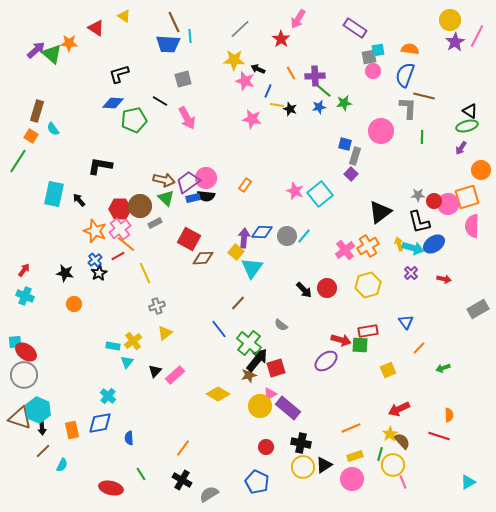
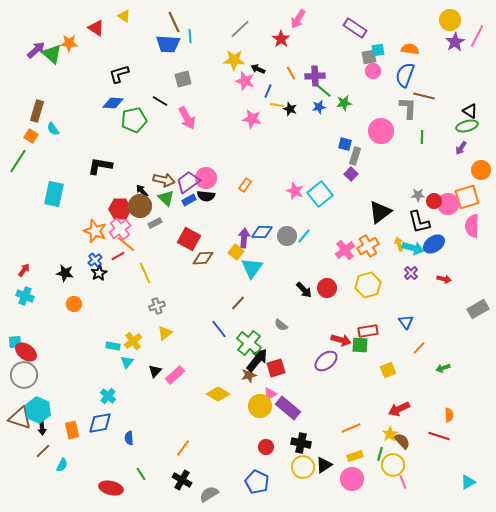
blue rectangle at (193, 198): moved 4 px left, 2 px down; rotated 16 degrees counterclockwise
black arrow at (79, 200): moved 63 px right, 9 px up
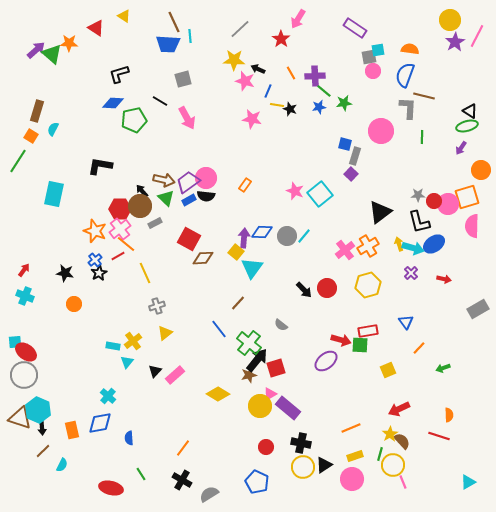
cyan semicircle at (53, 129): rotated 64 degrees clockwise
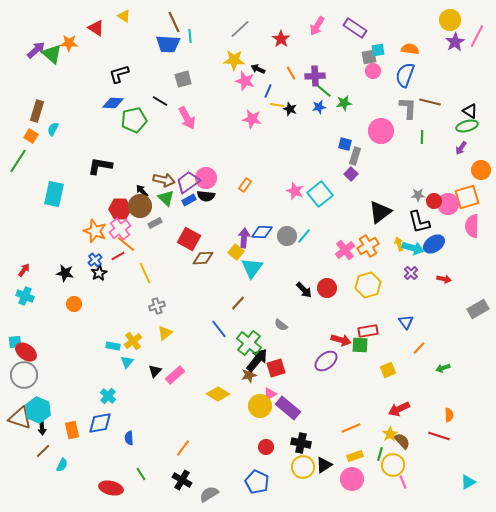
pink arrow at (298, 19): moved 19 px right, 7 px down
brown line at (424, 96): moved 6 px right, 6 px down
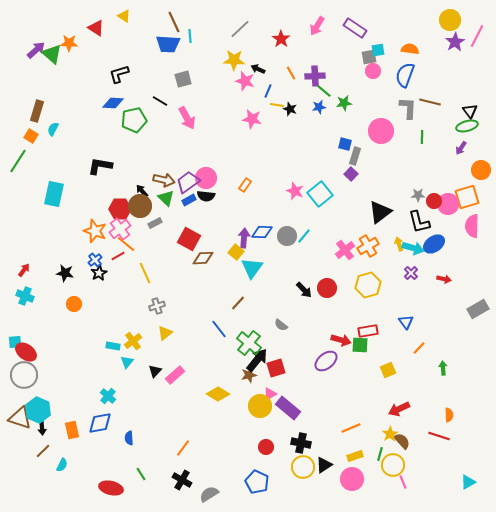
black triangle at (470, 111): rotated 21 degrees clockwise
green arrow at (443, 368): rotated 104 degrees clockwise
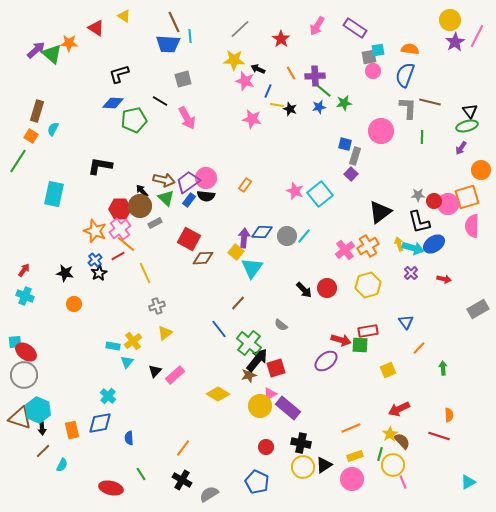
blue rectangle at (189, 200): rotated 24 degrees counterclockwise
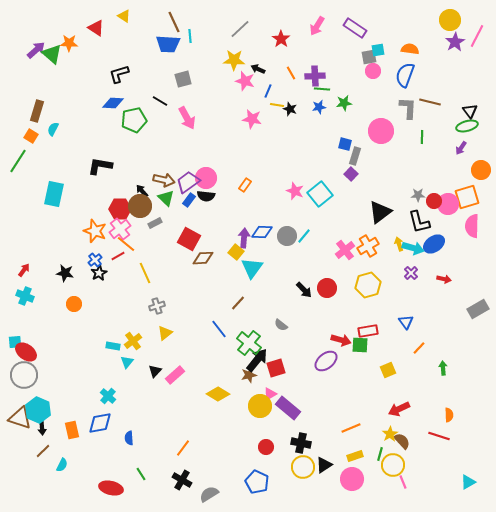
green line at (324, 91): moved 2 px left, 2 px up; rotated 35 degrees counterclockwise
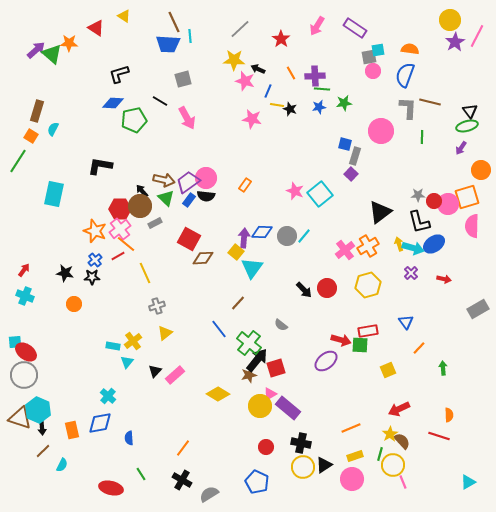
black star at (99, 273): moved 7 px left, 4 px down; rotated 28 degrees clockwise
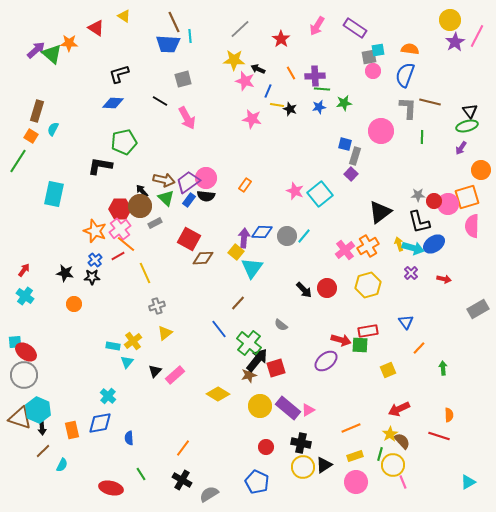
green pentagon at (134, 120): moved 10 px left, 22 px down
cyan cross at (25, 296): rotated 12 degrees clockwise
pink triangle at (270, 394): moved 38 px right, 16 px down
pink circle at (352, 479): moved 4 px right, 3 px down
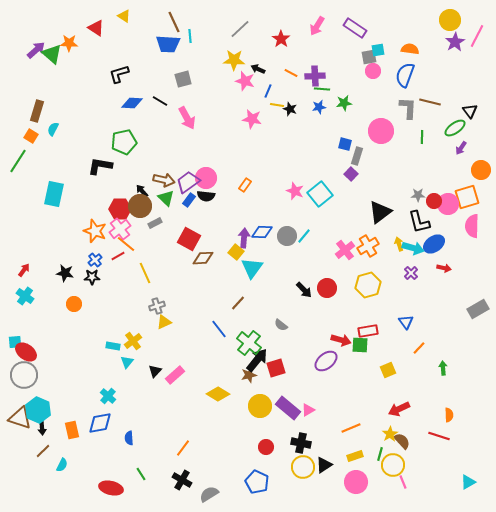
orange line at (291, 73): rotated 32 degrees counterclockwise
blue diamond at (113, 103): moved 19 px right
green ellipse at (467, 126): moved 12 px left, 2 px down; rotated 20 degrees counterclockwise
gray rectangle at (355, 156): moved 2 px right
red arrow at (444, 279): moved 11 px up
yellow triangle at (165, 333): moved 1 px left, 11 px up; rotated 14 degrees clockwise
